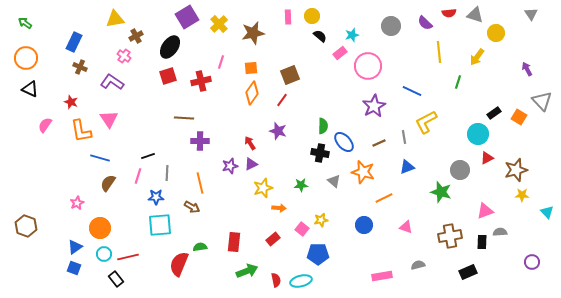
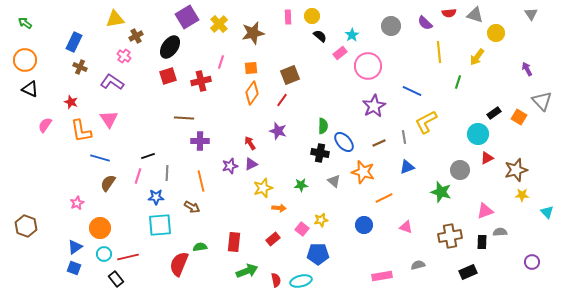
cyan star at (352, 35): rotated 16 degrees counterclockwise
orange circle at (26, 58): moved 1 px left, 2 px down
orange line at (200, 183): moved 1 px right, 2 px up
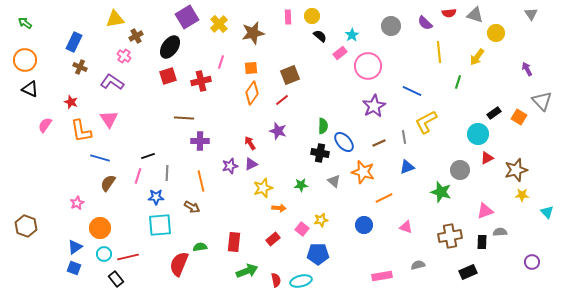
red line at (282, 100): rotated 16 degrees clockwise
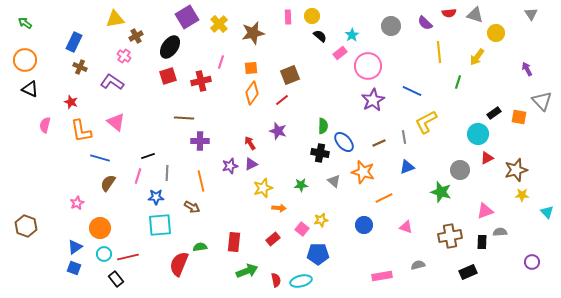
purple star at (374, 106): moved 1 px left, 6 px up
orange square at (519, 117): rotated 21 degrees counterclockwise
pink triangle at (109, 119): moved 7 px right, 3 px down; rotated 18 degrees counterclockwise
pink semicircle at (45, 125): rotated 21 degrees counterclockwise
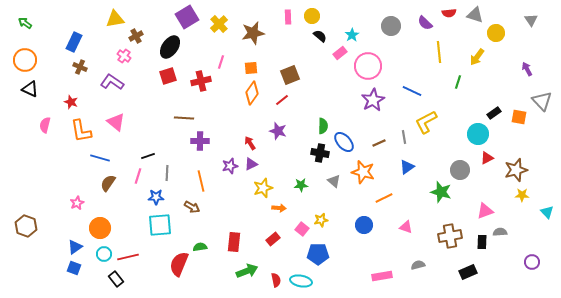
gray triangle at (531, 14): moved 6 px down
blue triangle at (407, 167): rotated 14 degrees counterclockwise
cyan ellipse at (301, 281): rotated 25 degrees clockwise
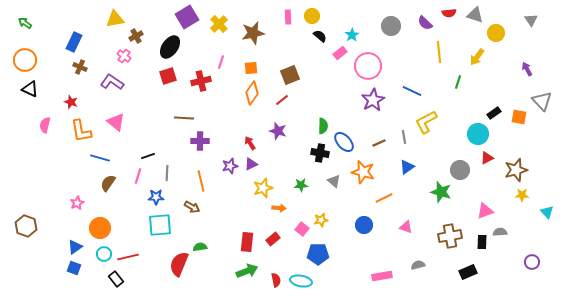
red rectangle at (234, 242): moved 13 px right
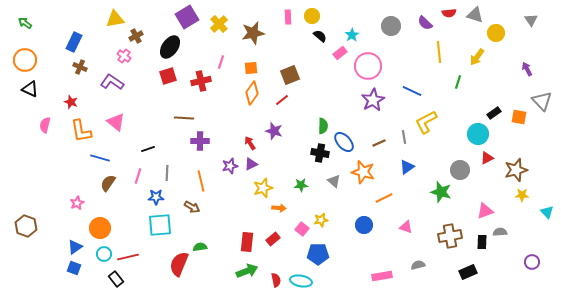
purple star at (278, 131): moved 4 px left
black line at (148, 156): moved 7 px up
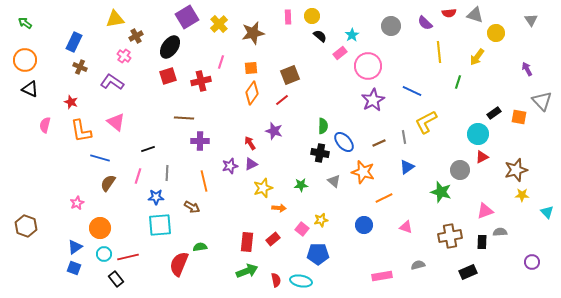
red triangle at (487, 158): moved 5 px left, 1 px up
orange line at (201, 181): moved 3 px right
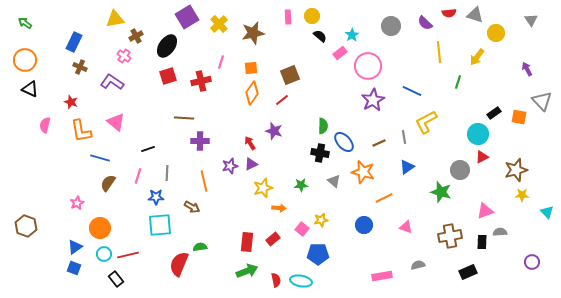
black ellipse at (170, 47): moved 3 px left, 1 px up
red line at (128, 257): moved 2 px up
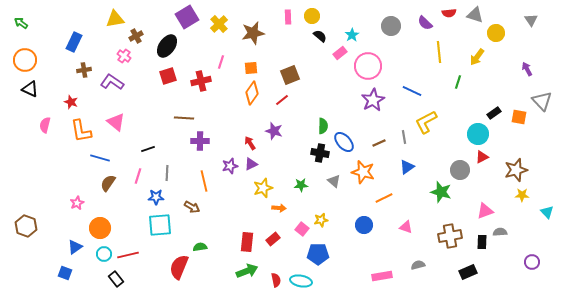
green arrow at (25, 23): moved 4 px left
brown cross at (80, 67): moved 4 px right, 3 px down; rotated 32 degrees counterclockwise
red semicircle at (179, 264): moved 3 px down
blue square at (74, 268): moved 9 px left, 5 px down
